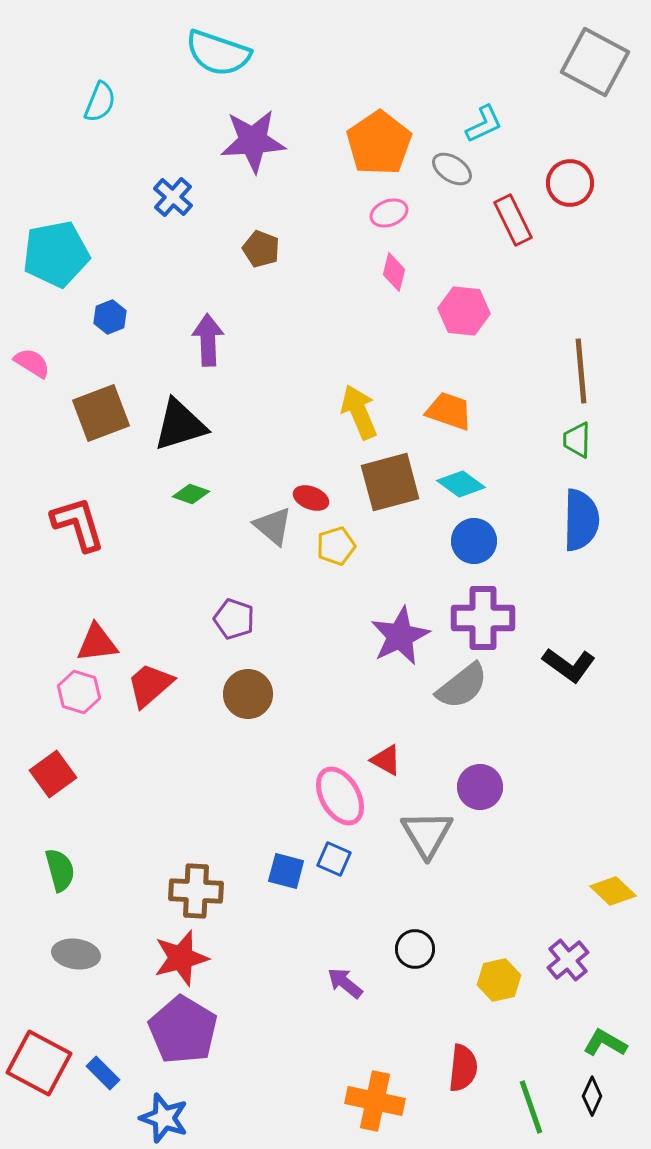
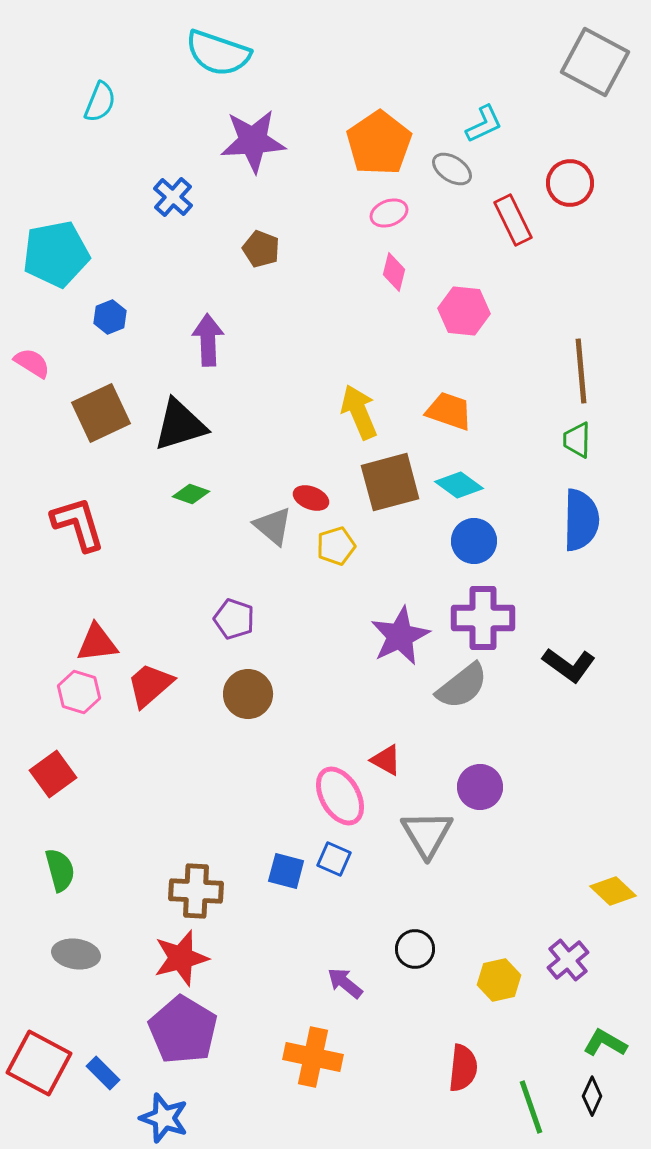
brown square at (101, 413): rotated 4 degrees counterclockwise
cyan diamond at (461, 484): moved 2 px left, 1 px down
orange cross at (375, 1101): moved 62 px left, 44 px up
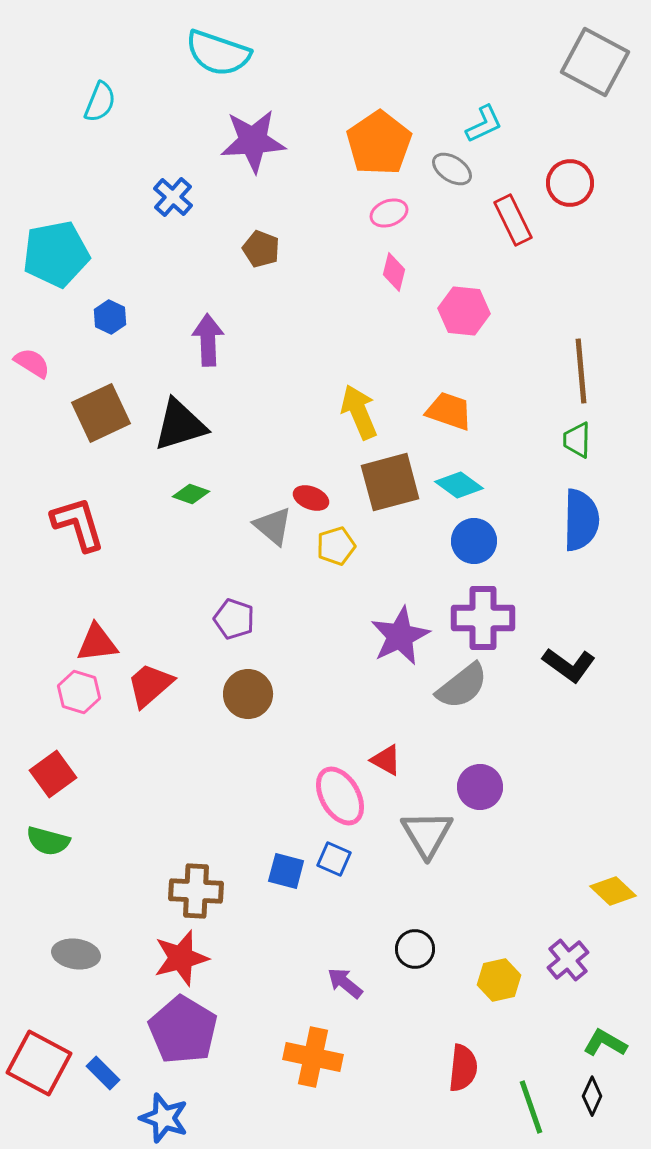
blue hexagon at (110, 317): rotated 12 degrees counterclockwise
green semicircle at (60, 870): moved 12 px left, 29 px up; rotated 120 degrees clockwise
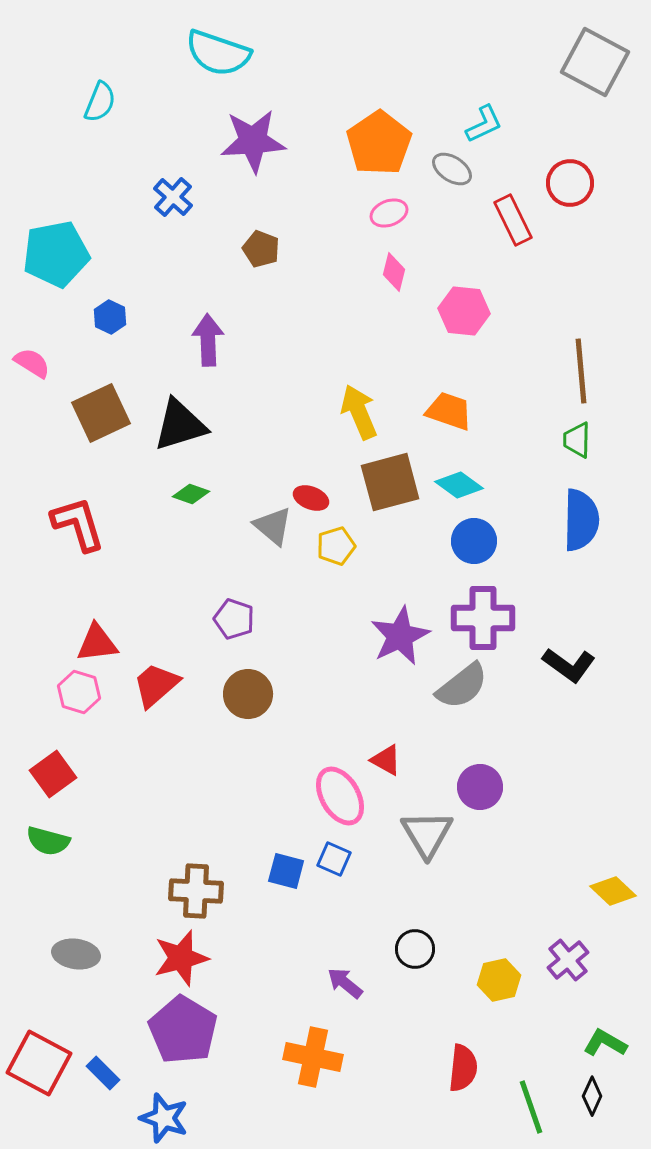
red trapezoid at (150, 685): moved 6 px right
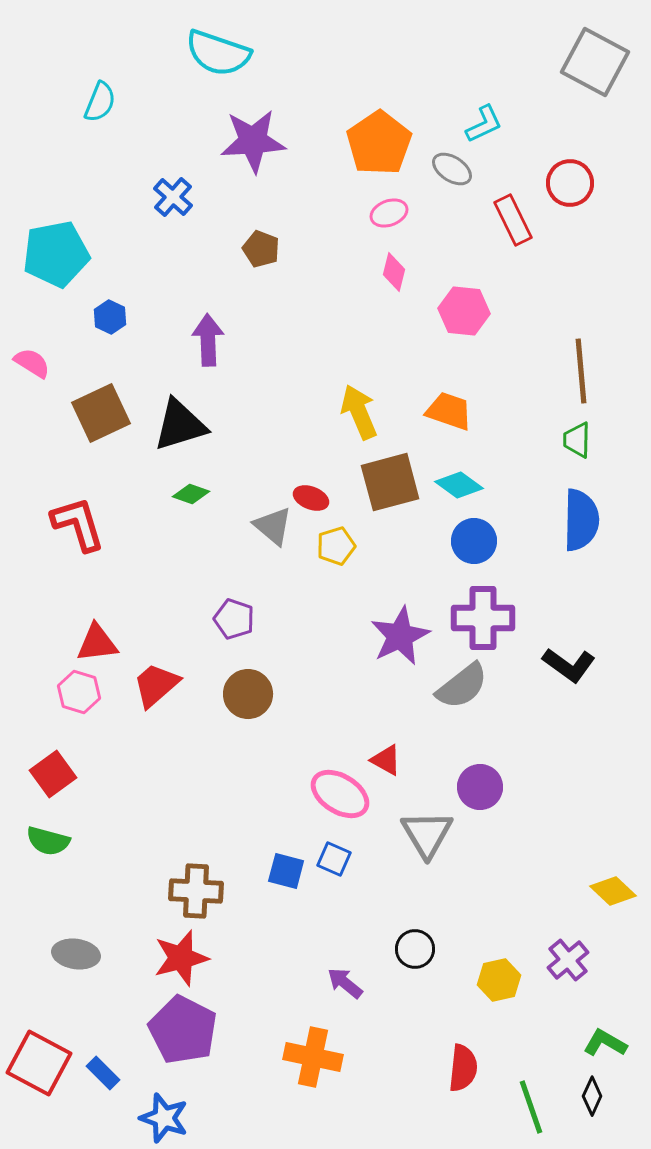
pink ellipse at (340, 796): moved 2 px up; rotated 28 degrees counterclockwise
purple pentagon at (183, 1030): rotated 4 degrees counterclockwise
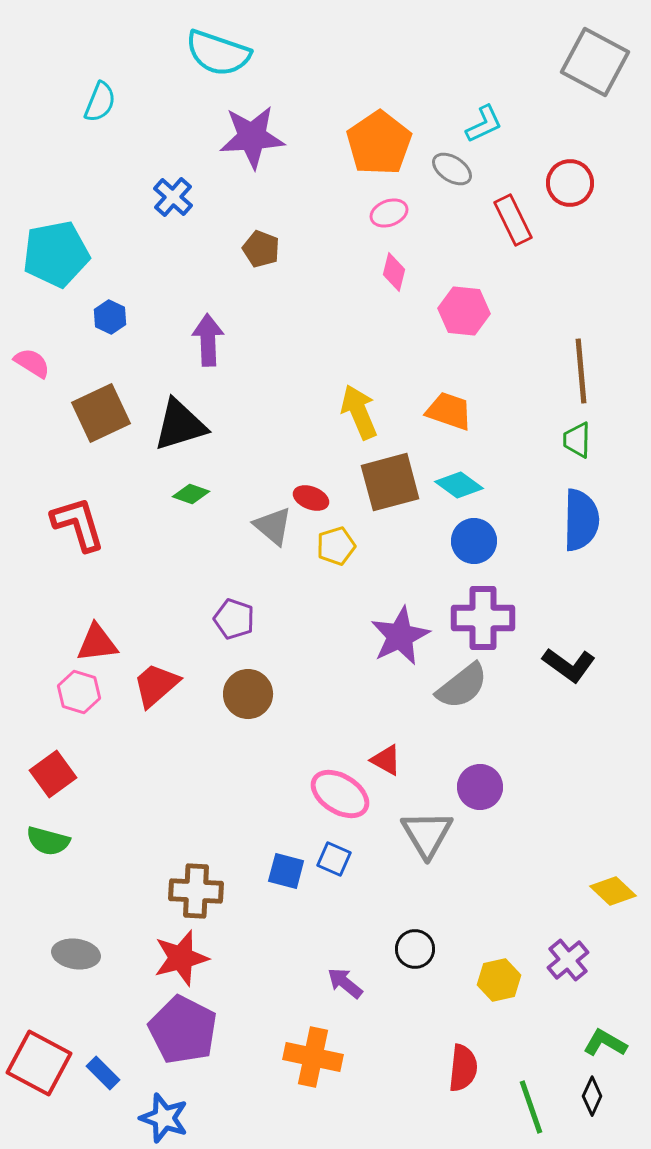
purple star at (253, 141): moved 1 px left, 4 px up
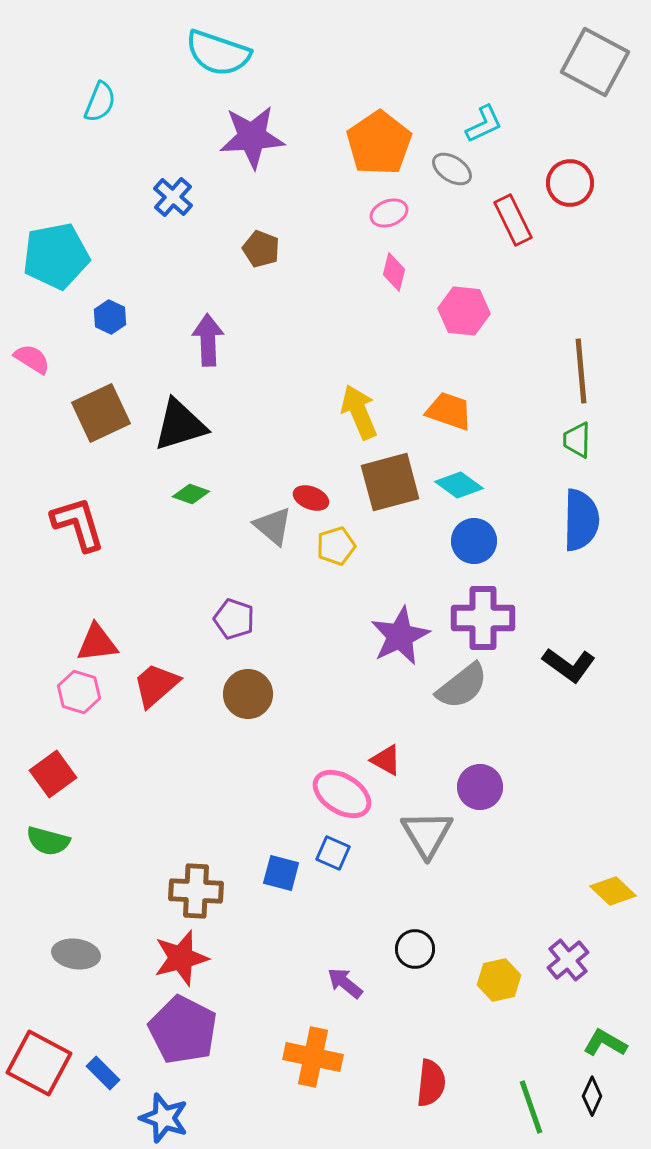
cyan pentagon at (56, 254): moved 2 px down
pink semicircle at (32, 363): moved 4 px up
pink ellipse at (340, 794): moved 2 px right
blue square at (334, 859): moved 1 px left, 6 px up
blue square at (286, 871): moved 5 px left, 2 px down
red semicircle at (463, 1068): moved 32 px left, 15 px down
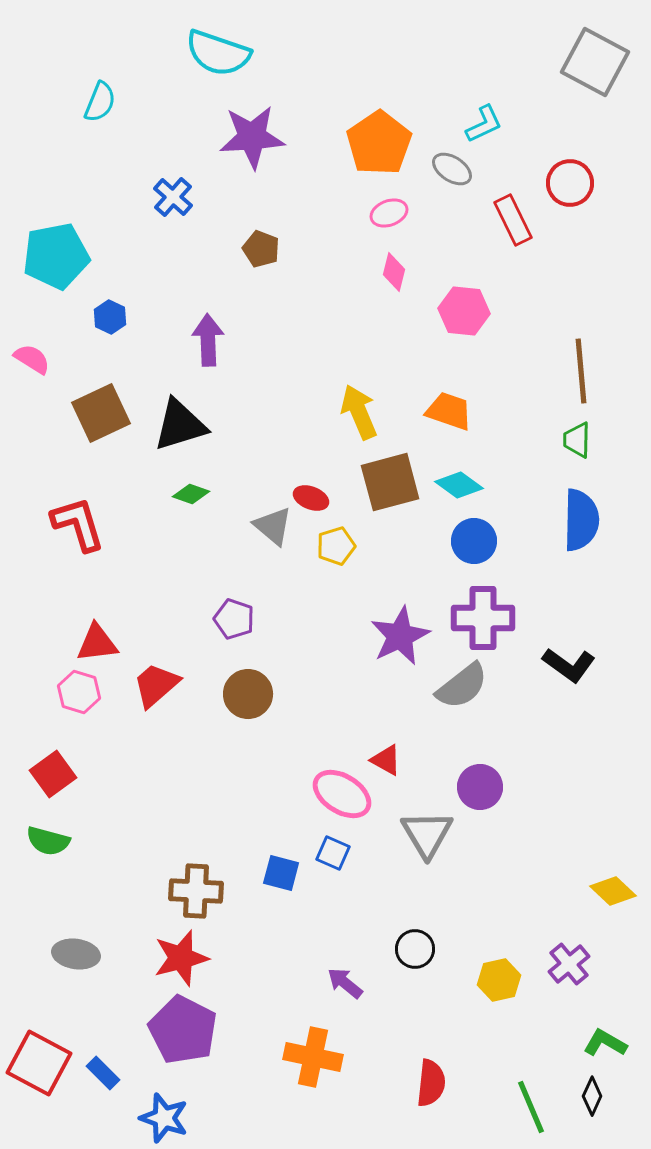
purple cross at (568, 960): moved 1 px right, 4 px down
green line at (531, 1107): rotated 4 degrees counterclockwise
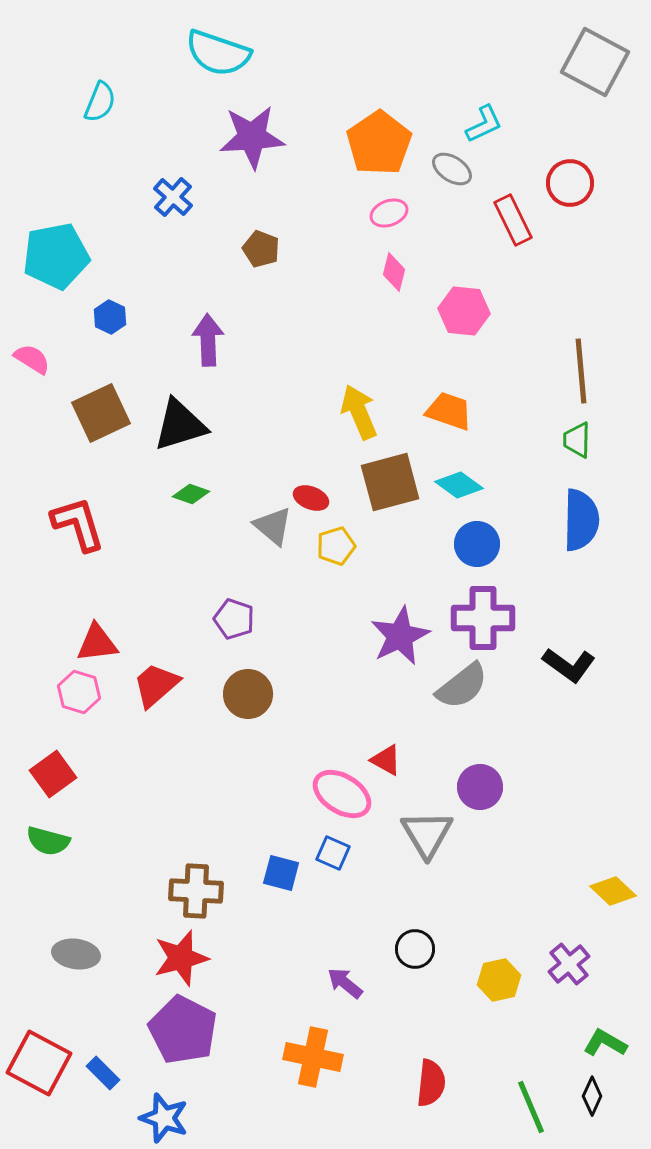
blue circle at (474, 541): moved 3 px right, 3 px down
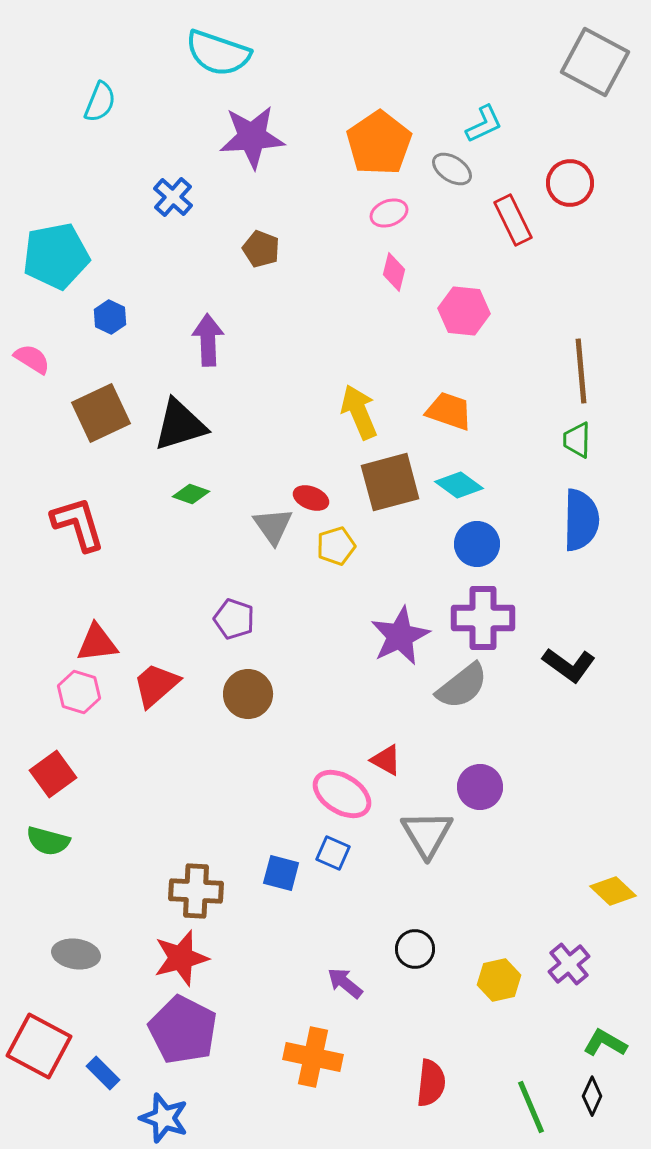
gray triangle at (273, 526): rotated 15 degrees clockwise
red square at (39, 1063): moved 17 px up
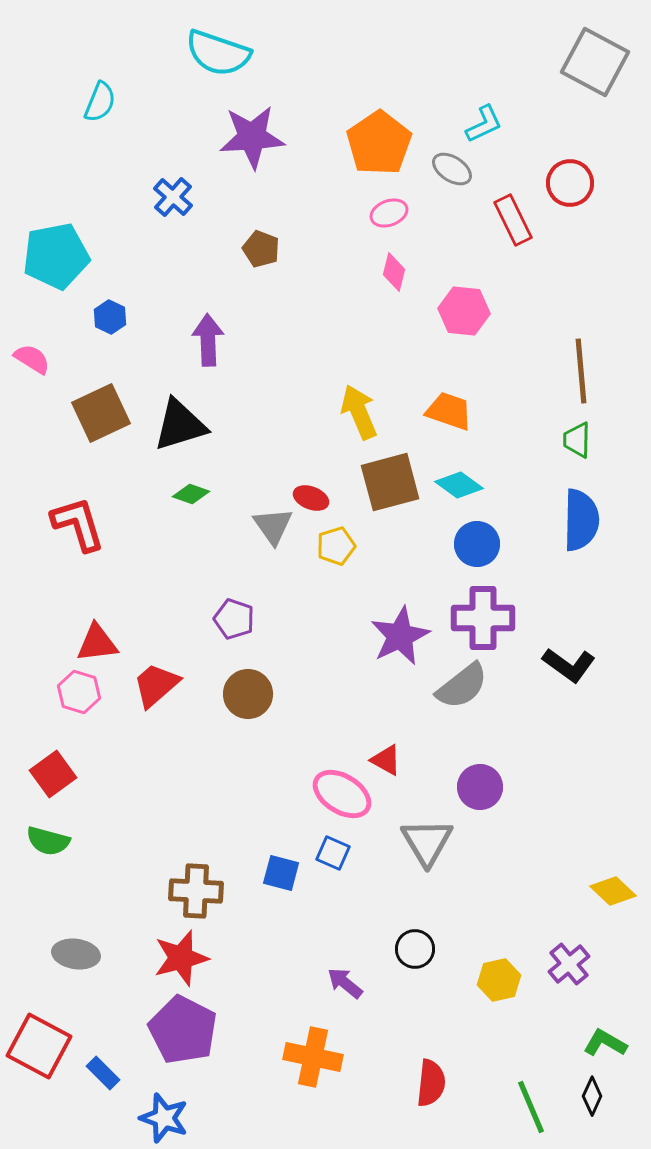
gray triangle at (427, 834): moved 8 px down
